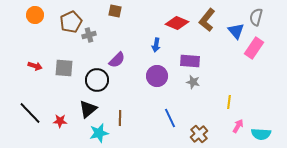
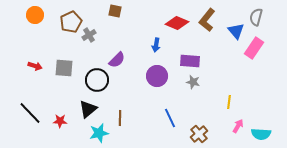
gray cross: rotated 16 degrees counterclockwise
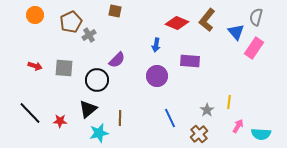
blue triangle: moved 1 px down
gray star: moved 14 px right, 28 px down; rotated 24 degrees clockwise
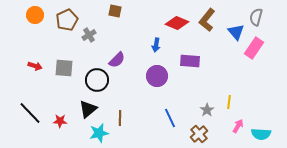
brown pentagon: moved 4 px left, 2 px up
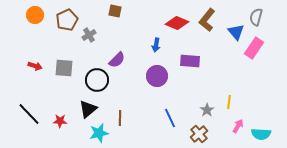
black line: moved 1 px left, 1 px down
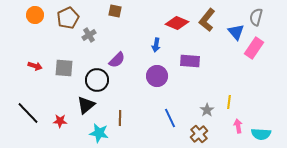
brown pentagon: moved 1 px right, 2 px up
black triangle: moved 2 px left, 4 px up
black line: moved 1 px left, 1 px up
pink arrow: rotated 40 degrees counterclockwise
cyan star: rotated 24 degrees clockwise
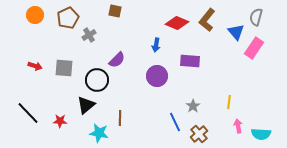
gray star: moved 14 px left, 4 px up
blue line: moved 5 px right, 4 px down
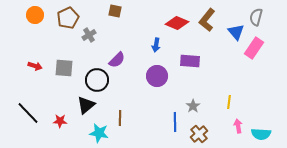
blue line: rotated 24 degrees clockwise
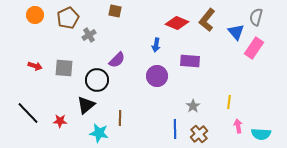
blue line: moved 7 px down
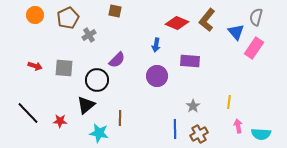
brown cross: rotated 12 degrees clockwise
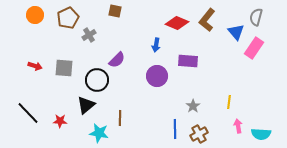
purple rectangle: moved 2 px left
